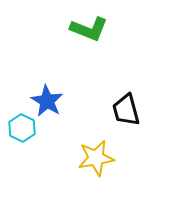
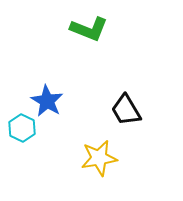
black trapezoid: rotated 16 degrees counterclockwise
yellow star: moved 3 px right
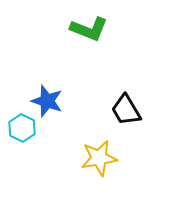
blue star: rotated 12 degrees counterclockwise
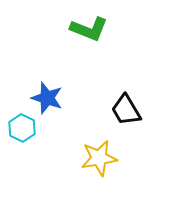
blue star: moved 3 px up
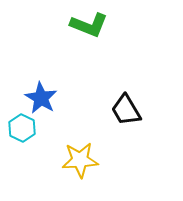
green L-shape: moved 4 px up
blue star: moved 6 px left; rotated 12 degrees clockwise
yellow star: moved 19 px left, 2 px down; rotated 6 degrees clockwise
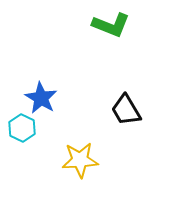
green L-shape: moved 22 px right
